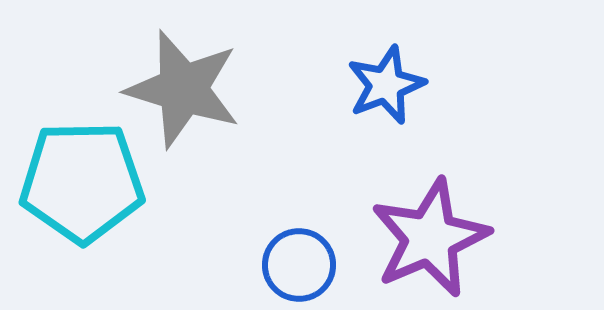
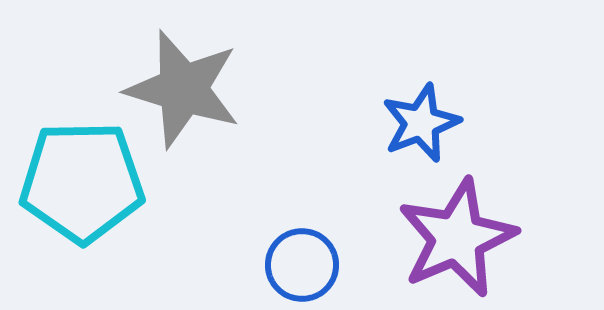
blue star: moved 35 px right, 38 px down
purple star: moved 27 px right
blue circle: moved 3 px right
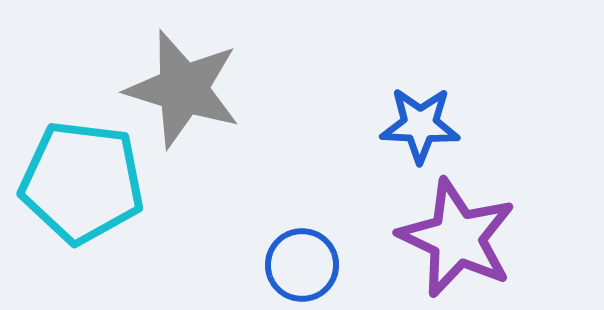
blue star: moved 1 px left, 2 px down; rotated 24 degrees clockwise
cyan pentagon: rotated 8 degrees clockwise
purple star: rotated 24 degrees counterclockwise
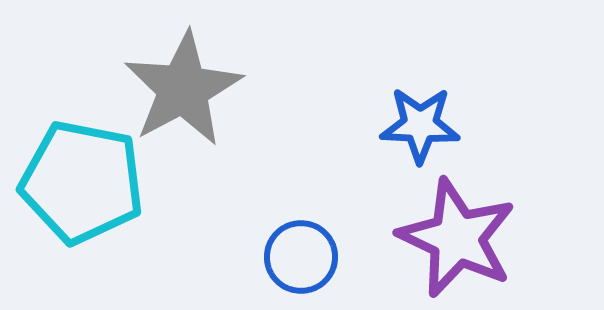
gray star: rotated 27 degrees clockwise
cyan pentagon: rotated 4 degrees clockwise
blue circle: moved 1 px left, 8 px up
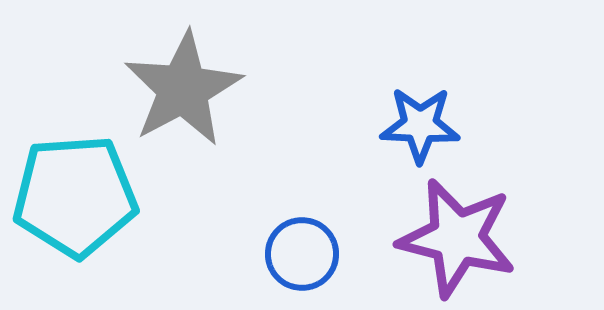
cyan pentagon: moved 7 px left, 14 px down; rotated 15 degrees counterclockwise
purple star: rotated 11 degrees counterclockwise
blue circle: moved 1 px right, 3 px up
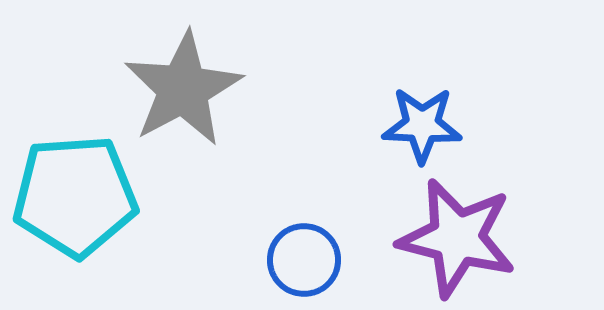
blue star: moved 2 px right
blue circle: moved 2 px right, 6 px down
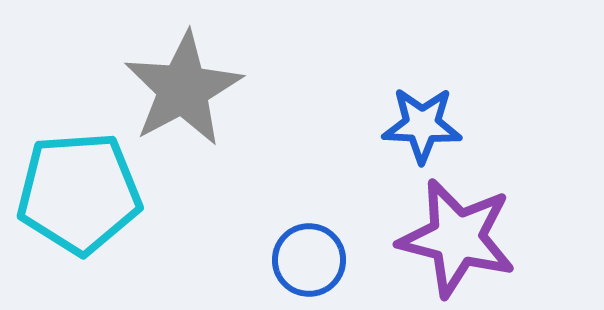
cyan pentagon: moved 4 px right, 3 px up
blue circle: moved 5 px right
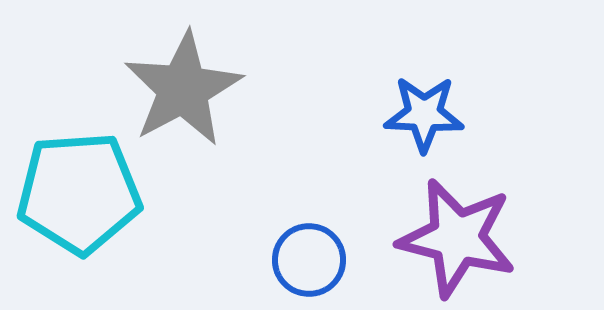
blue star: moved 2 px right, 11 px up
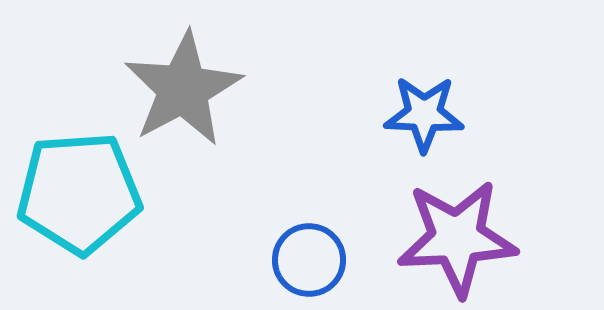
purple star: rotated 17 degrees counterclockwise
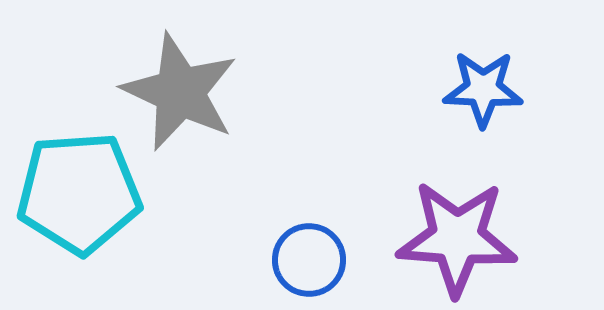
gray star: moved 3 px left, 3 px down; rotated 19 degrees counterclockwise
blue star: moved 59 px right, 25 px up
purple star: rotated 7 degrees clockwise
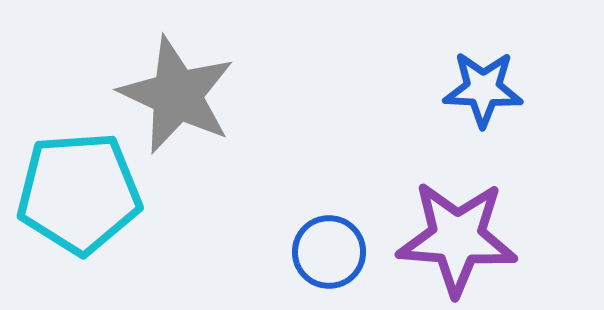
gray star: moved 3 px left, 3 px down
blue circle: moved 20 px right, 8 px up
